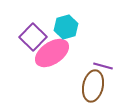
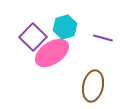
cyan hexagon: moved 1 px left
purple line: moved 28 px up
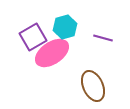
purple square: rotated 16 degrees clockwise
brown ellipse: rotated 36 degrees counterclockwise
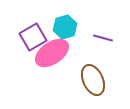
brown ellipse: moved 6 px up
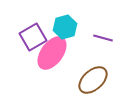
pink ellipse: rotated 20 degrees counterclockwise
brown ellipse: rotated 72 degrees clockwise
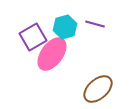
purple line: moved 8 px left, 14 px up
pink ellipse: moved 1 px down
brown ellipse: moved 5 px right, 9 px down
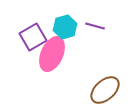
purple line: moved 2 px down
pink ellipse: rotated 12 degrees counterclockwise
brown ellipse: moved 7 px right, 1 px down
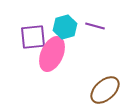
purple square: rotated 24 degrees clockwise
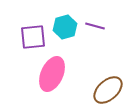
pink ellipse: moved 20 px down
brown ellipse: moved 3 px right
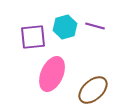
brown ellipse: moved 15 px left
